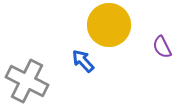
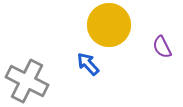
blue arrow: moved 5 px right, 3 px down
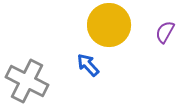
purple semicircle: moved 3 px right, 15 px up; rotated 55 degrees clockwise
blue arrow: moved 1 px down
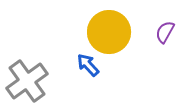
yellow circle: moved 7 px down
gray cross: rotated 27 degrees clockwise
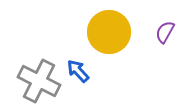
blue arrow: moved 10 px left, 6 px down
gray cross: moved 12 px right; rotated 27 degrees counterclockwise
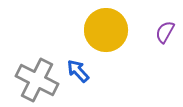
yellow circle: moved 3 px left, 2 px up
gray cross: moved 2 px left, 1 px up
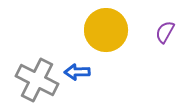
blue arrow: moved 1 px left, 1 px down; rotated 50 degrees counterclockwise
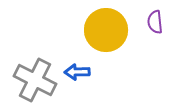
purple semicircle: moved 10 px left, 10 px up; rotated 35 degrees counterclockwise
gray cross: moved 2 px left
